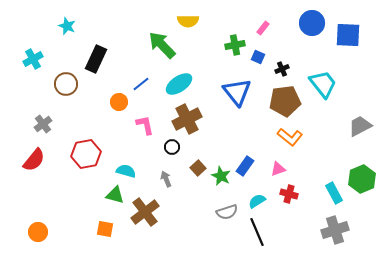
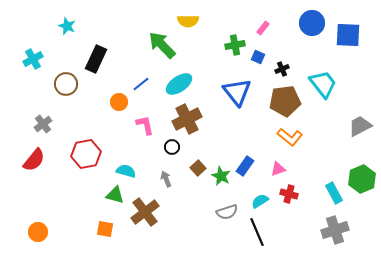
cyan semicircle at (257, 201): moved 3 px right
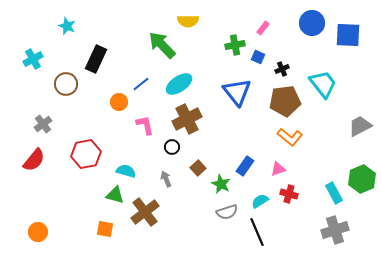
green star at (221, 176): moved 8 px down
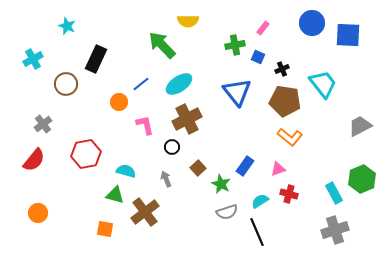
brown pentagon at (285, 101): rotated 16 degrees clockwise
orange circle at (38, 232): moved 19 px up
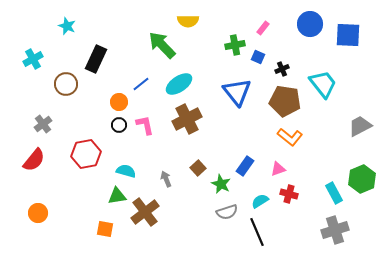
blue circle at (312, 23): moved 2 px left, 1 px down
black circle at (172, 147): moved 53 px left, 22 px up
green triangle at (115, 195): moved 2 px right, 1 px down; rotated 24 degrees counterclockwise
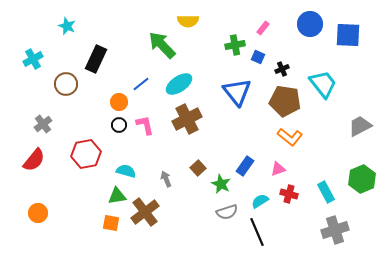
cyan rectangle at (334, 193): moved 8 px left, 1 px up
orange square at (105, 229): moved 6 px right, 6 px up
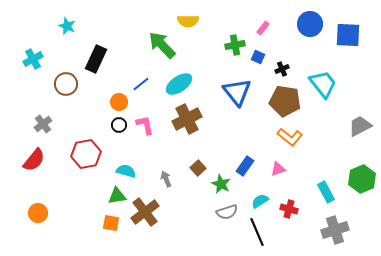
red cross at (289, 194): moved 15 px down
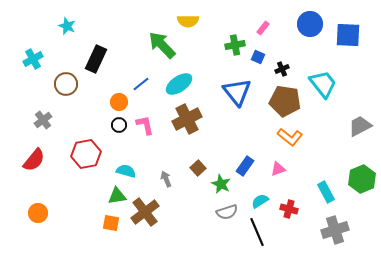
gray cross at (43, 124): moved 4 px up
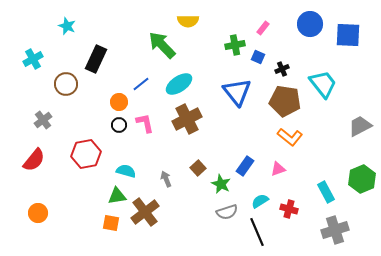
pink L-shape at (145, 125): moved 2 px up
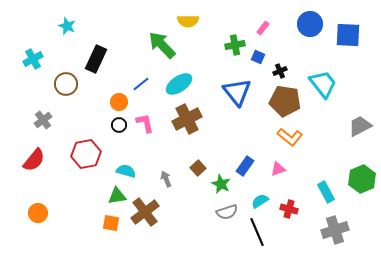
black cross at (282, 69): moved 2 px left, 2 px down
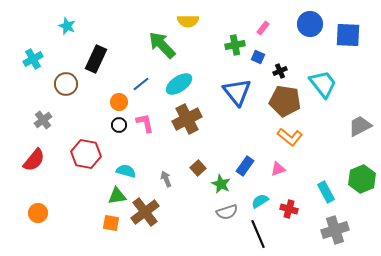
red hexagon at (86, 154): rotated 20 degrees clockwise
black line at (257, 232): moved 1 px right, 2 px down
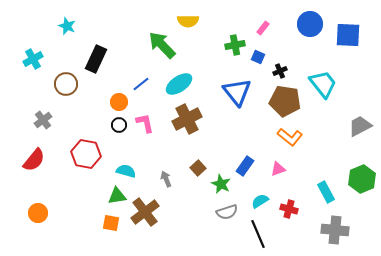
gray cross at (335, 230): rotated 24 degrees clockwise
